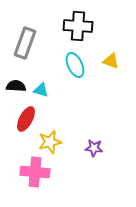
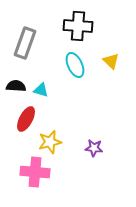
yellow triangle: rotated 24 degrees clockwise
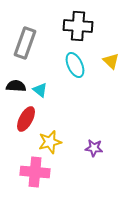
cyan triangle: moved 1 px left; rotated 21 degrees clockwise
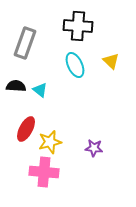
red ellipse: moved 10 px down
pink cross: moved 9 px right
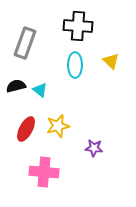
cyan ellipse: rotated 25 degrees clockwise
black semicircle: rotated 18 degrees counterclockwise
yellow star: moved 8 px right, 16 px up
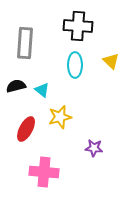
gray rectangle: rotated 16 degrees counterclockwise
cyan triangle: moved 2 px right
yellow star: moved 2 px right, 9 px up
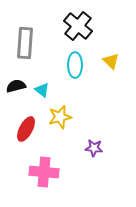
black cross: rotated 36 degrees clockwise
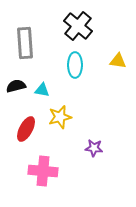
gray rectangle: rotated 8 degrees counterclockwise
yellow triangle: moved 7 px right; rotated 36 degrees counterclockwise
cyan triangle: rotated 28 degrees counterclockwise
pink cross: moved 1 px left, 1 px up
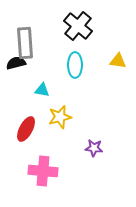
black semicircle: moved 23 px up
